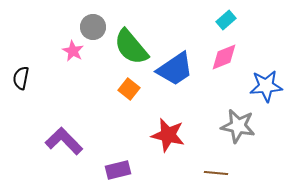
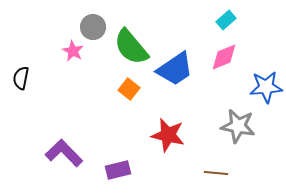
blue star: moved 1 px down
purple L-shape: moved 12 px down
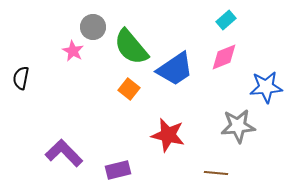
gray star: rotated 16 degrees counterclockwise
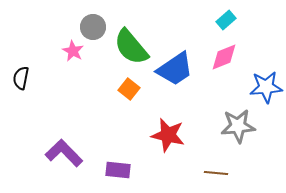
purple rectangle: rotated 20 degrees clockwise
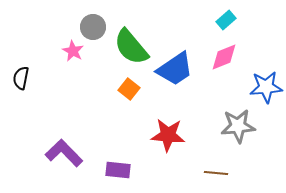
red star: rotated 8 degrees counterclockwise
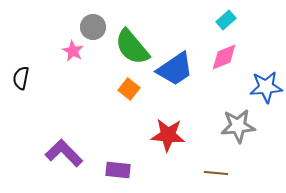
green semicircle: moved 1 px right
